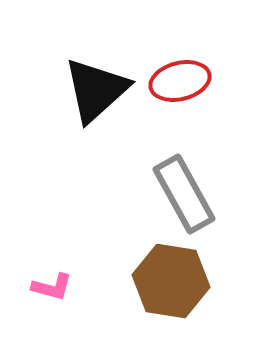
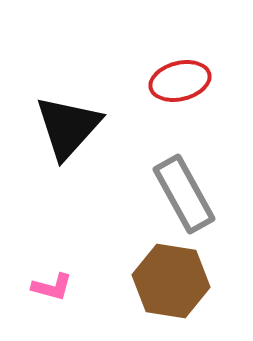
black triangle: moved 28 px left, 37 px down; rotated 6 degrees counterclockwise
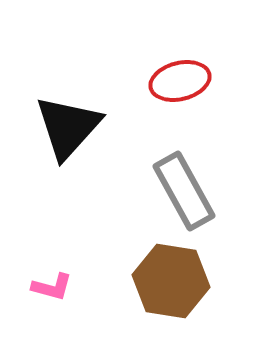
gray rectangle: moved 3 px up
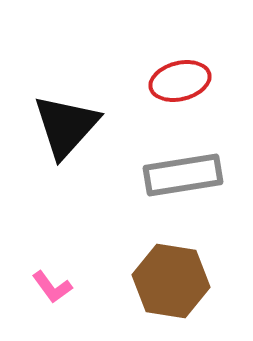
black triangle: moved 2 px left, 1 px up
gray rectangle: moved 1 px left, 16 px up; rotated 70 degrees counterclockwise
pink L-shape: rotated 39 degrees clockwise
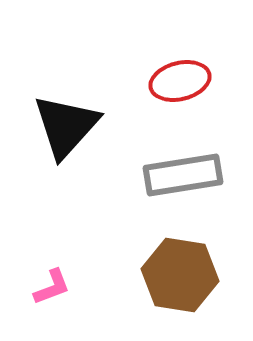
brown hexagon: moved 9 px right, 6 px up
pink L-shape: rotated 75 degrees counterclockwise
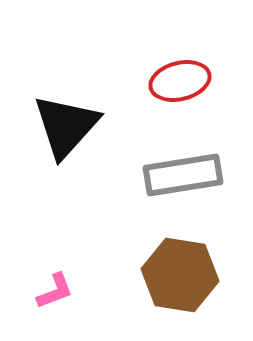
pink L-shape: moved 3 px right, 4 px down
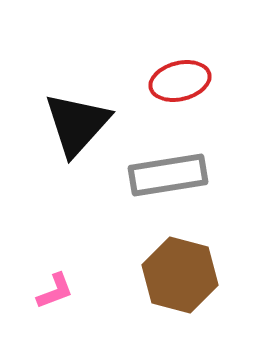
black triangle: moved 11 px right, 2 px up
gray rectangle: moved 15 px left
brown hexagon: rotated 6 degrees clockwise
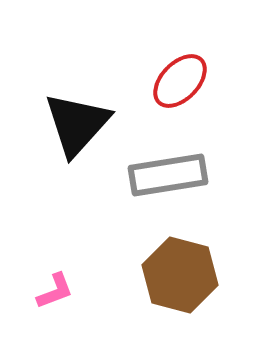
red ellipse: rotated 32 degrees counterclockwise
